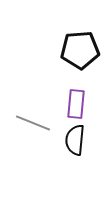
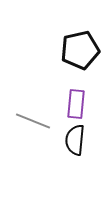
black pentagon: rotated 9 degrees counterclockwise
gray line: moved 2 px up
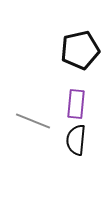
black semicircle: moved 1 px right
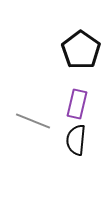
black pentagon: moved 1 px right; rotated 24 degrees counterclockwise
purple rectangle: moved 1 px right; rotated 8 degrees clockwise
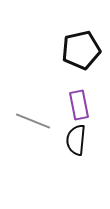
black pentagon: rotated 24 degrees clockwise
purple rectangle: moved 2 px right, 1 px down; rotated 24 degrees counterclockwise
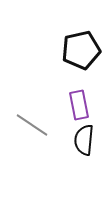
gray line: moved 1 px left, 4 px down; rotated 12 degrees clockwise
black semicircle: moved 8 px right
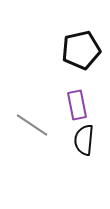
purple rectangle: moved 2 px left
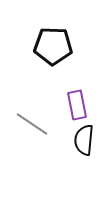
black pentagon: moved 28 px left, 4 px up; rotated 15 degrees clockwise
gray line: moved 1 px up
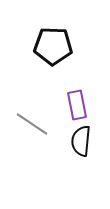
black semicircle: moved 3 px left, 1 px down
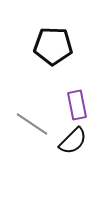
black semicircle: moved 8 px left; rotated 140 degrees counterclockwise
